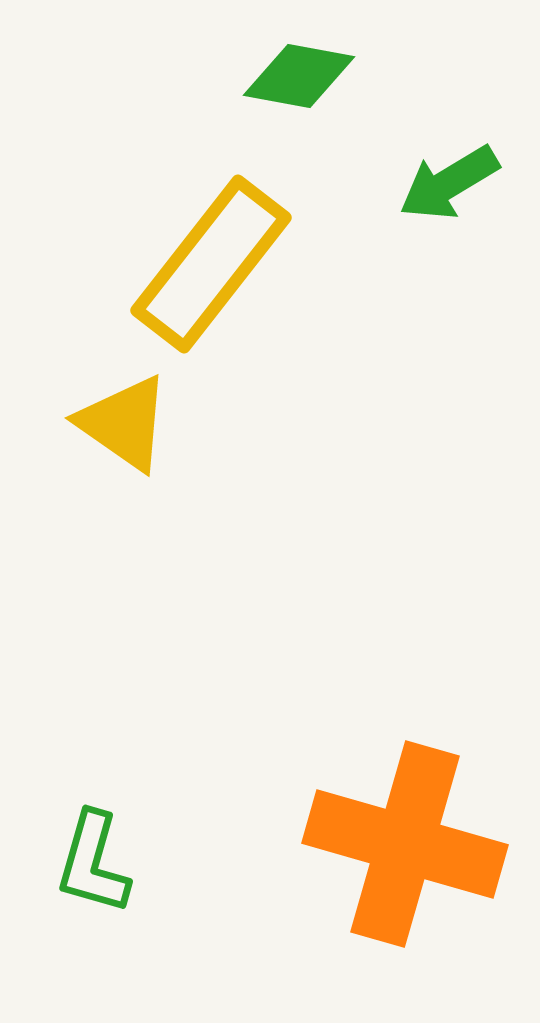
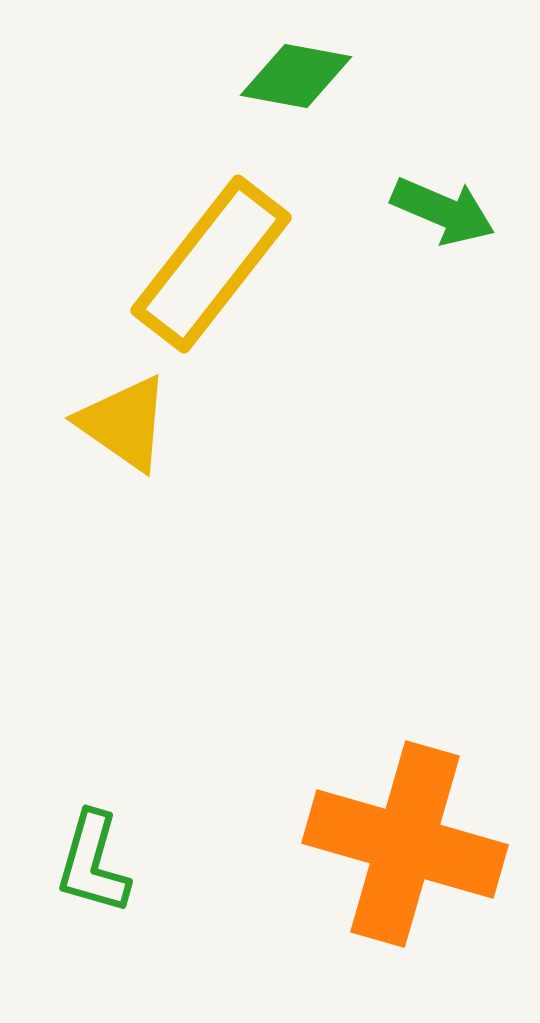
green diamond: moved 3 px left
green arrow: moved 6 px left, 28 px down; rotated 126 degrees counterclockwise
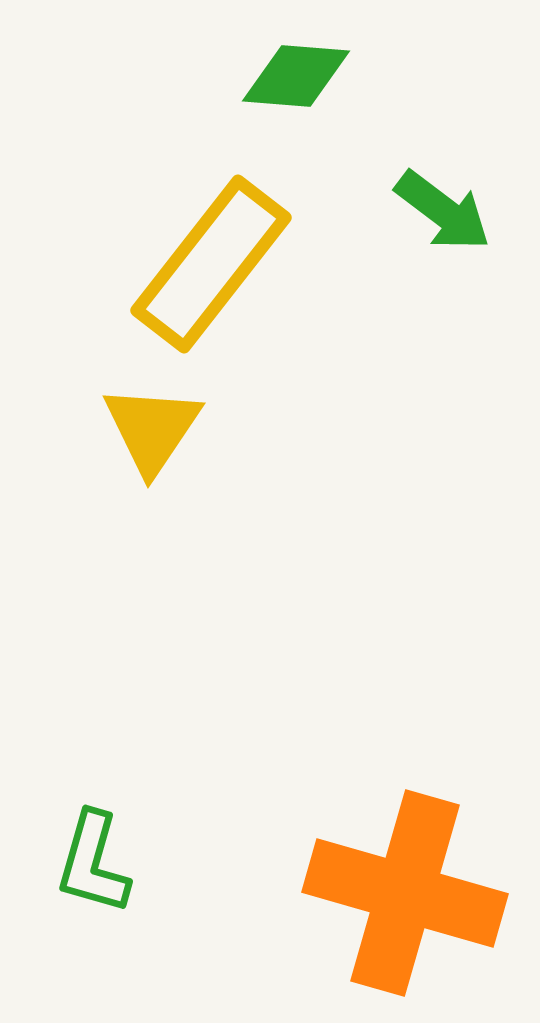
green diamond: rotated 6 degrees counterclockwise
green arrow: rotated 14 degrees clockwise
yellow triangle: moved 28 px right, 6 px down; rotated 29 degrees clockwise
orange cross: moved 49 px down
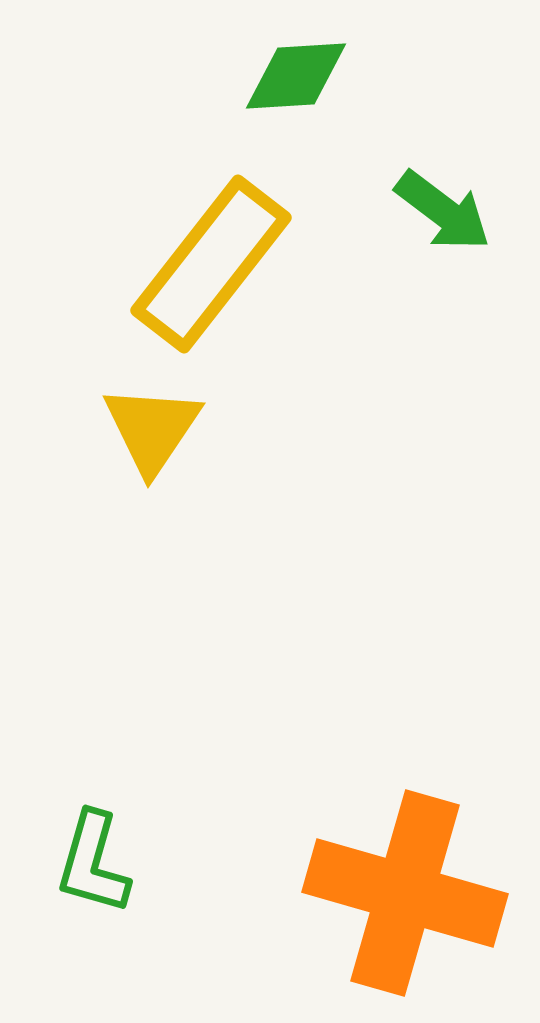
green diamond: rotated 8 degrees counterclockwise
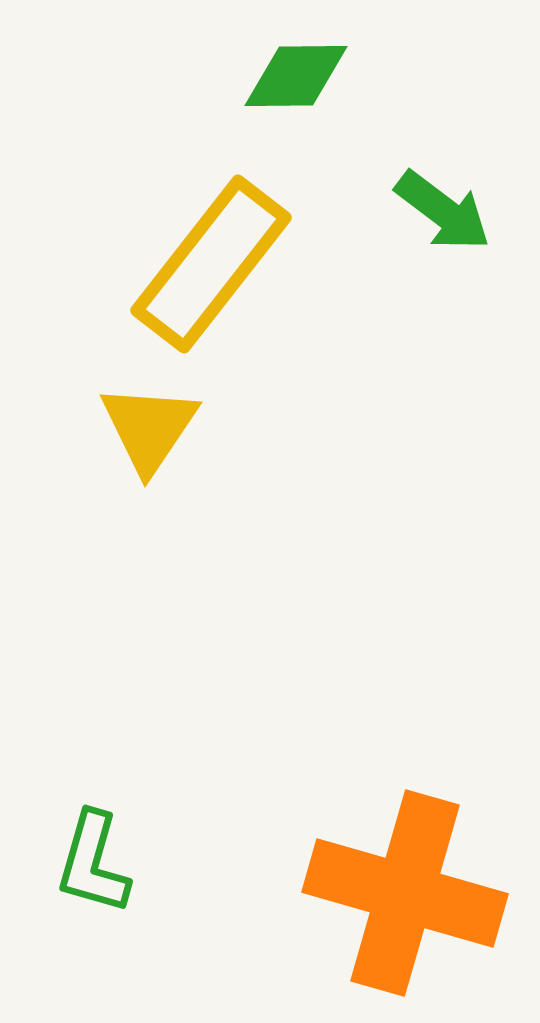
green diamond: rotated 3 degrees clockwise
yellow triangle: moved 3 px left, 1 px up
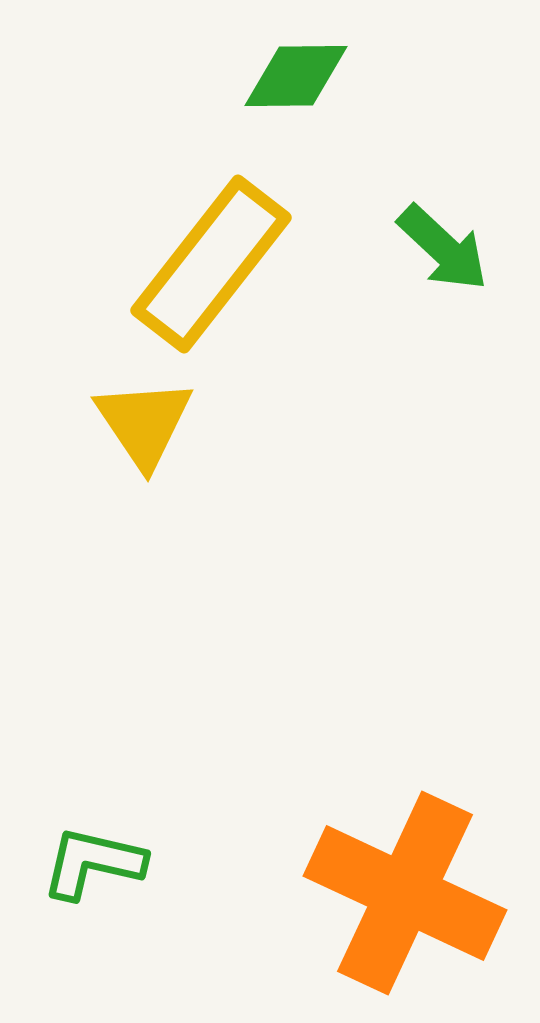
green arrow: moved 37 px down; rotated 6 degrees clockwise
yellow triangle: moved 5 px left, 5 px up; rotated 8 degrees counterclockwise
green L-shape: rotated 87 degrees clockwise
orange cross: rotated 9 degrees clockwise
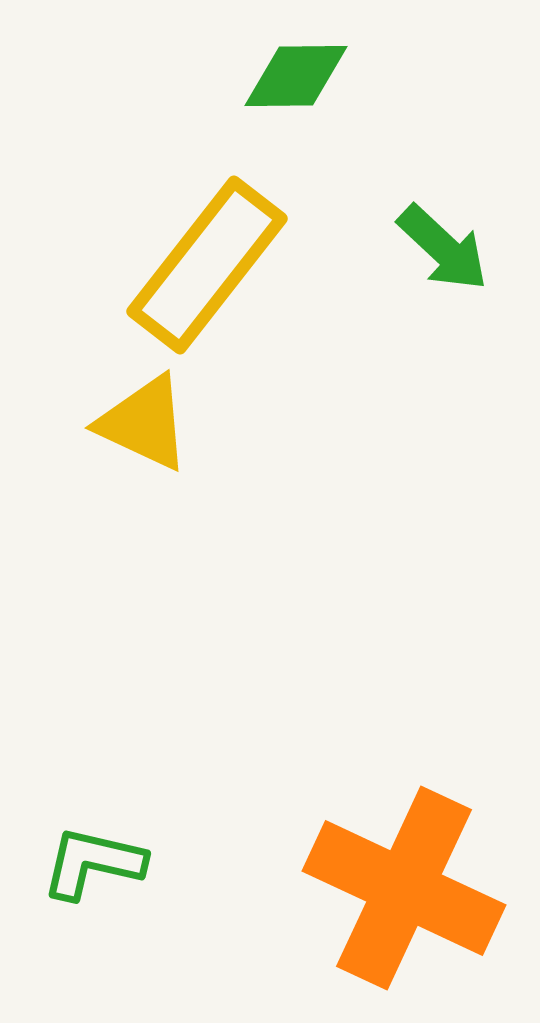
yellow rectangle: moved 4 px left, 1 px down
yellow triangle: rotated 31 degrees counterclockwise
orange cross: moved 1 px left, 5 px up
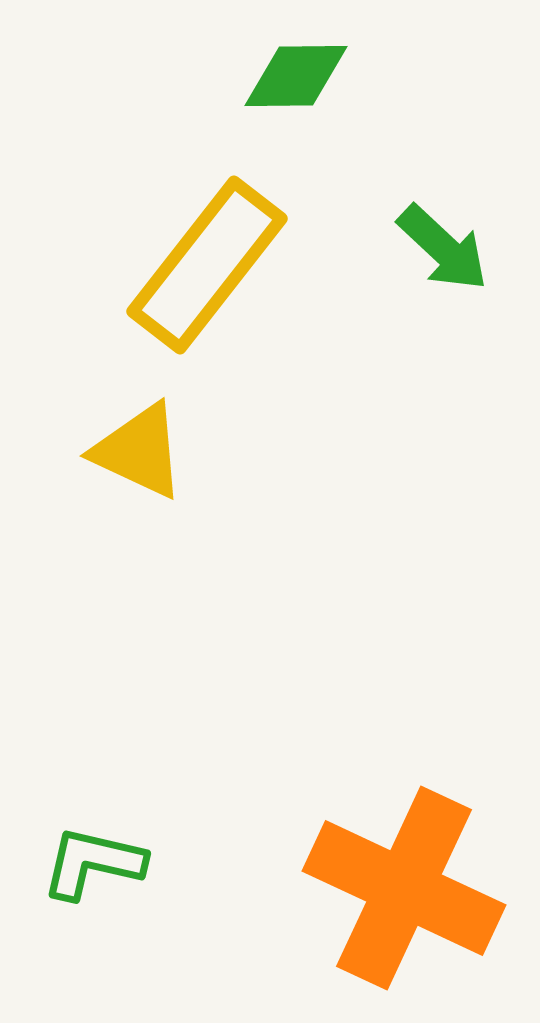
yellow triangle: moved 5 px left, 28 px down
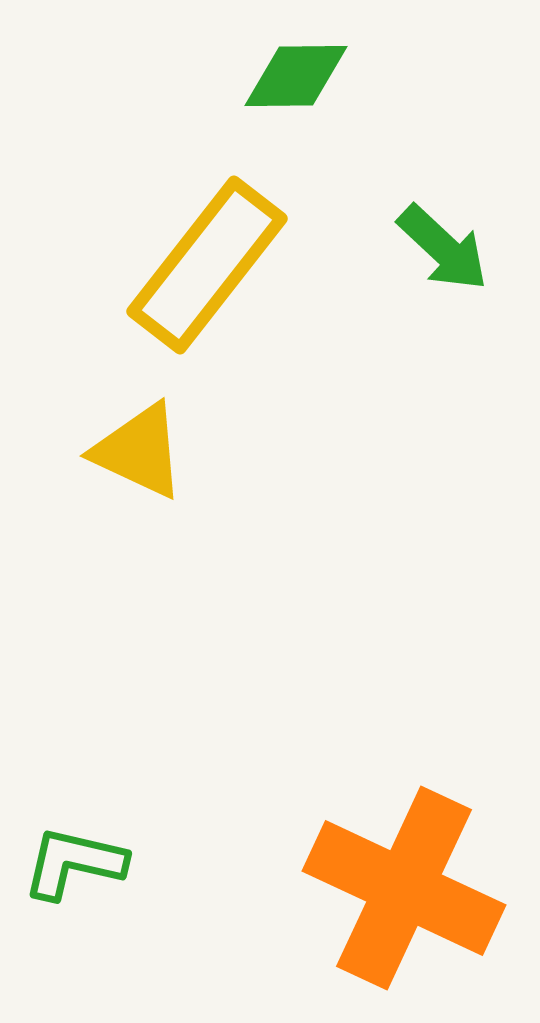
green L-shape: moved 19 px left
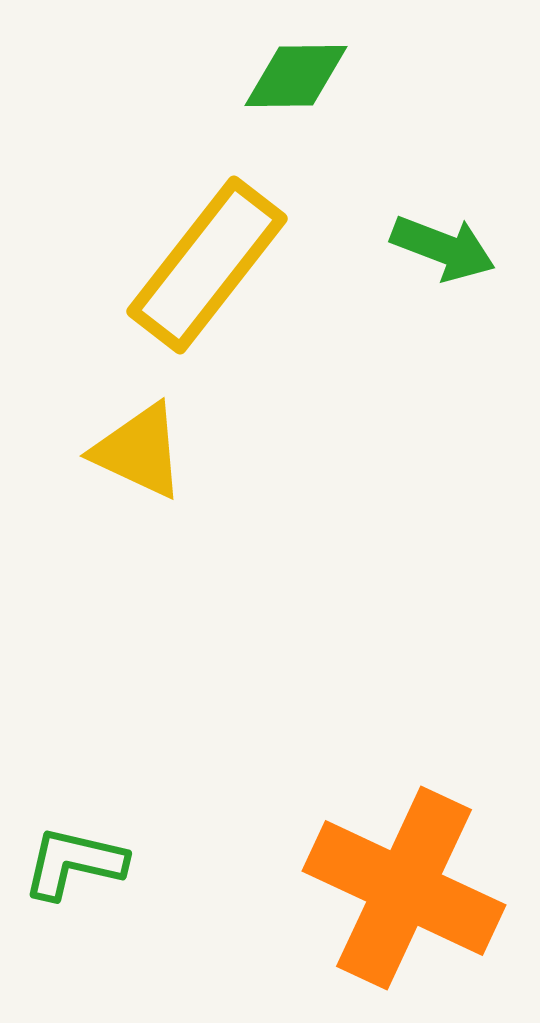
green arrow: rotated 22 degrees counterclockwise
